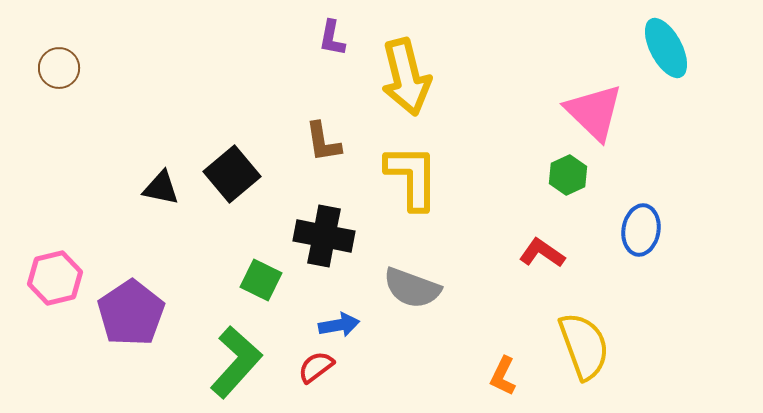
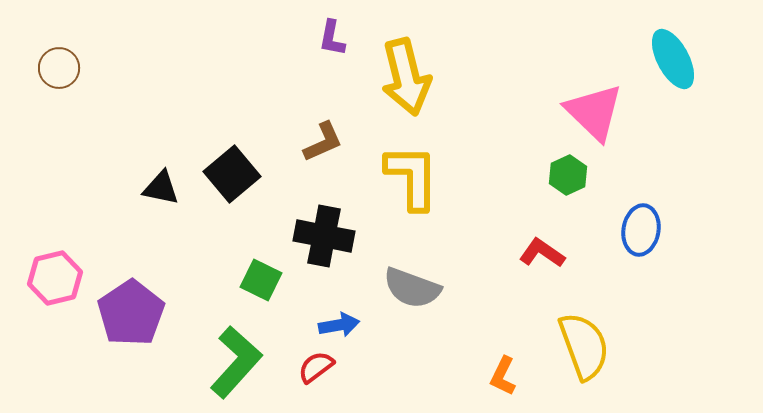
cyan ellipse: moved 7 px right, 11 px down
brown L-shape: rotated 105 degrees counterclockwise
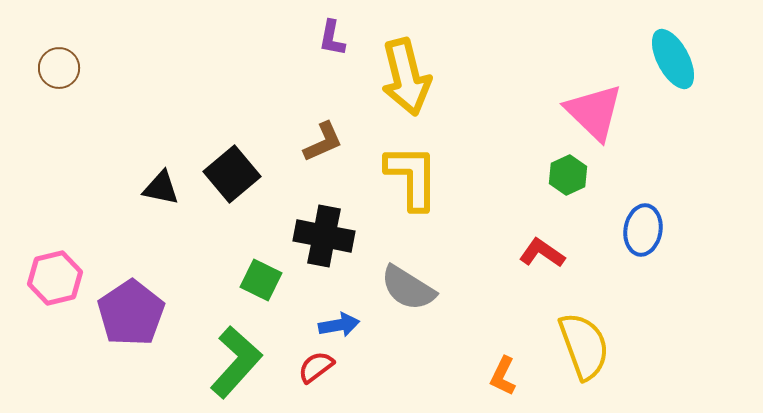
blue ellipse: moved 2 px right
gray semicircle: moved 4 px left; rotated 12 degrees clockwise
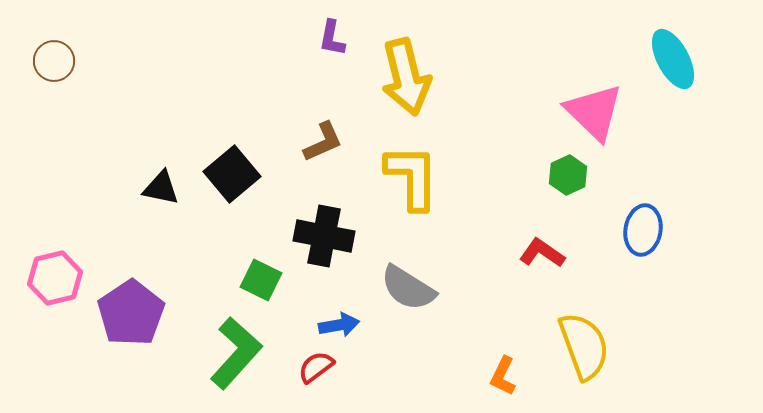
brown circle: moved 5 px left, 7 px up
green L-shape: moved 9 px up
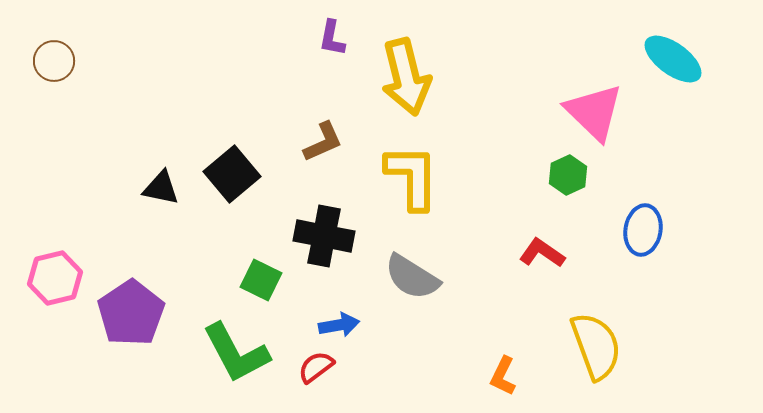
cyan ellipse: rotated 26 degrees counterclockwise
gray semicircle: moved 4 px right, 11 px up
yellow semicircle: moved 12 px right
green L-shape: rotated 110 degrees clockwise
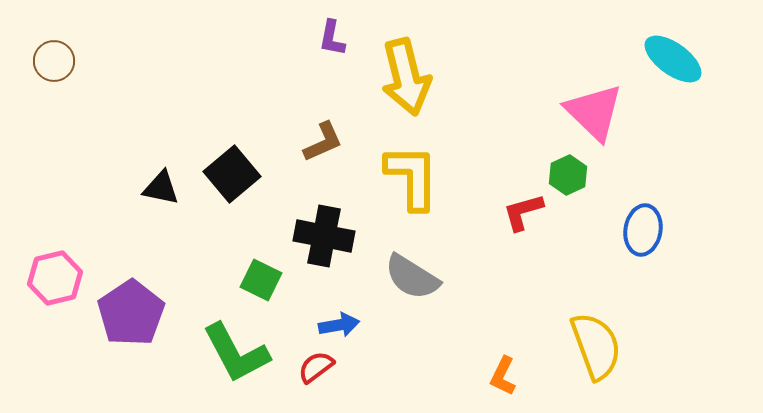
red L-shape: moved 19 px left, 41 px up; rotated 51 degrees counterclockwise
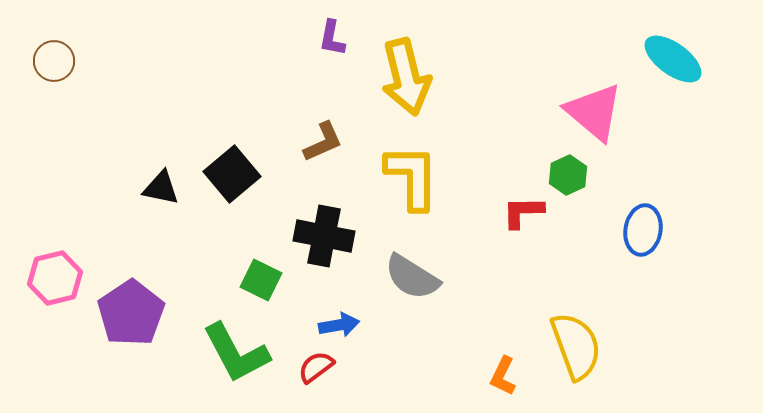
pink triangle: rotated 4 degrees counterclockwise
red L-shape: rotated 15 degrees clockwise
yellow semicircle: moved 20 px left
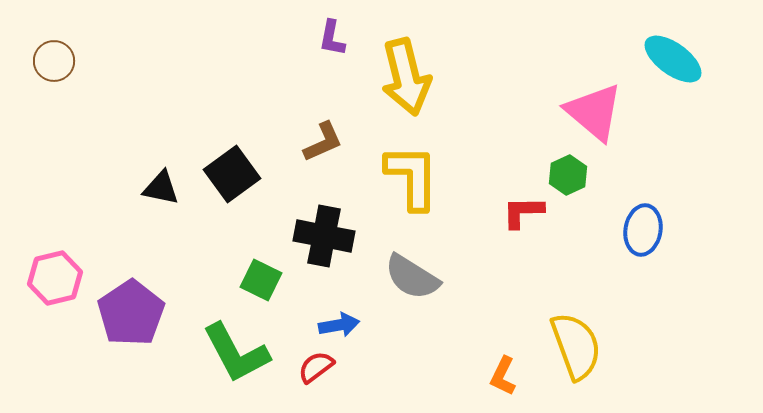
black square: rotated 4 degrees clockwise
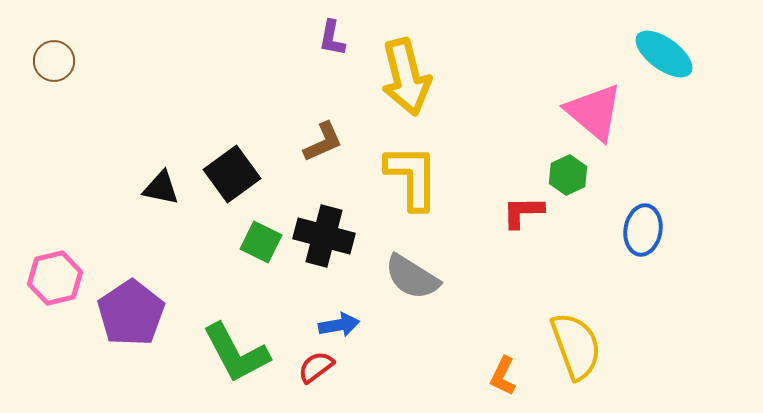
cyan ellipse: moved 9 px left, 5 px up
black cross: rotated 4 degrees clockwise
green square: moved 38 px up
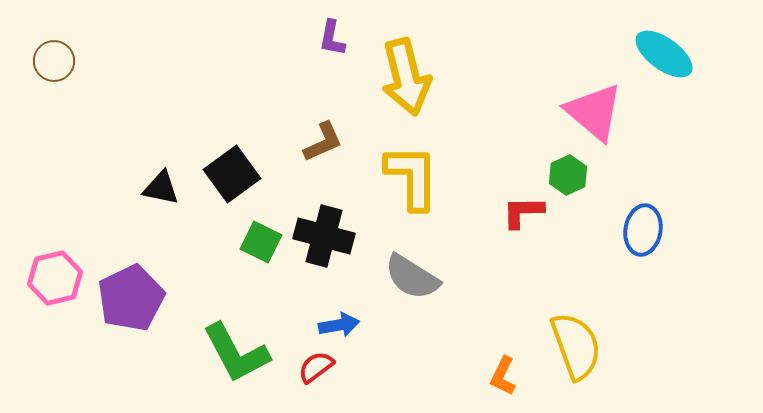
purple pentagon: moved 15 px up; rotated 8 degrees clockwise
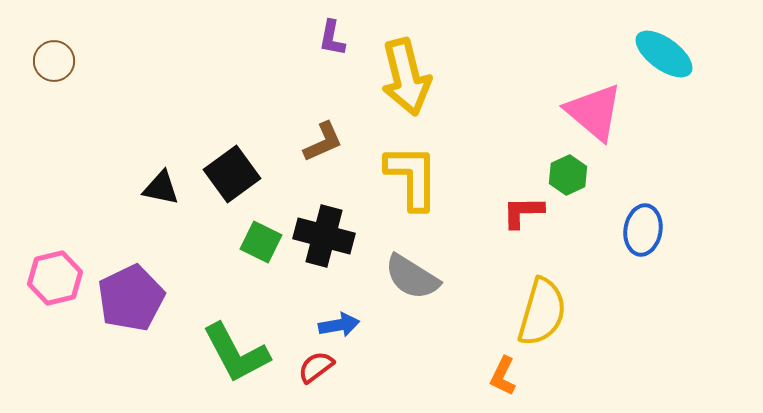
yellow semicircle: moved 34 px left, 34 px up; rotated 36 degrees clockwise
